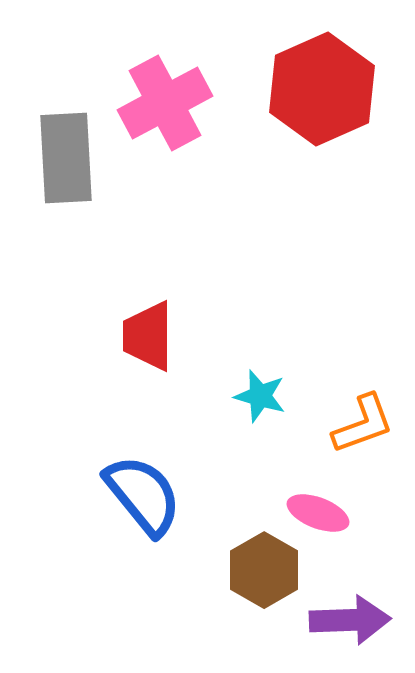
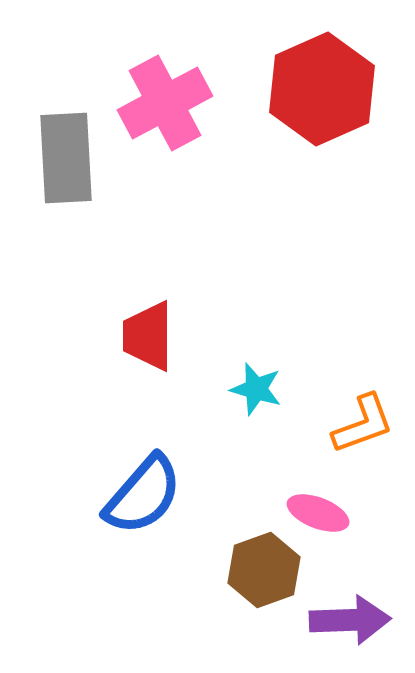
cyan star: moved 4 px left, 7 px up
blue semicircle: rotated 80 degrees clockwise
brown hexagon: rotated 10 degrees clockwise
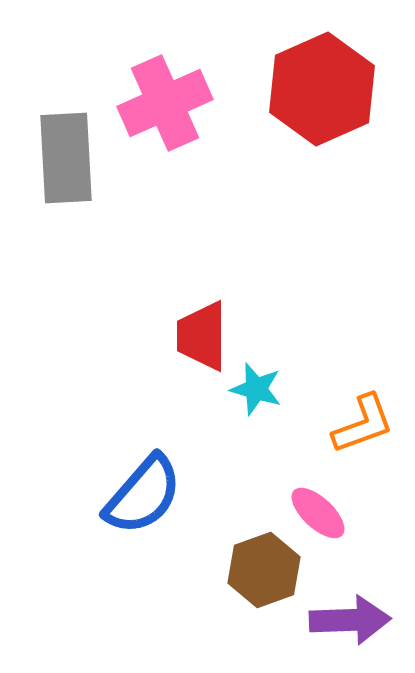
pink cross: rotated 4 degrees clockwise
red trapezoid: moved 54 px right
pink ellipse: rotated 22 degrees clockwise
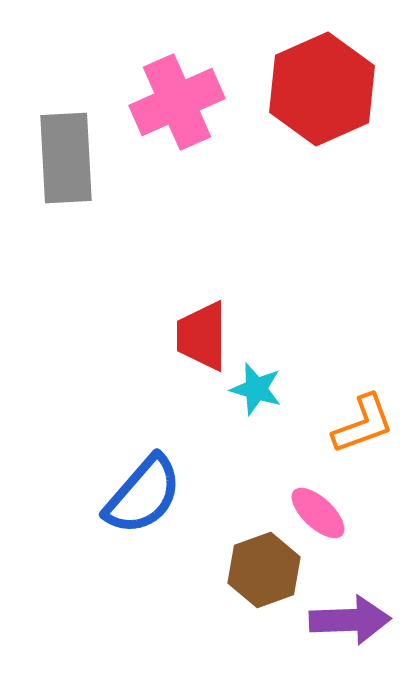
pink cross: moved 12 px right, 1 px up
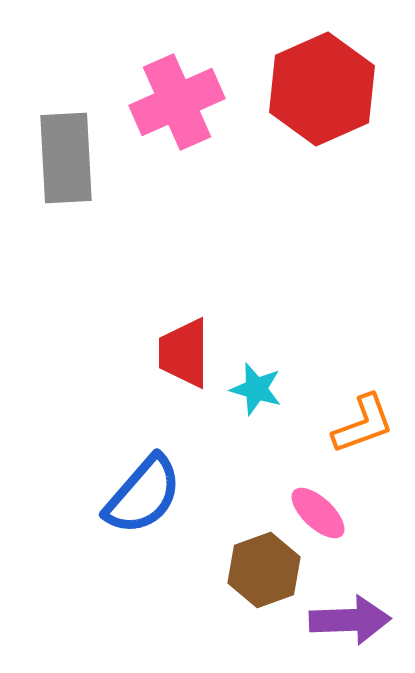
red trapezoid: moved 18 px left, 17 px down
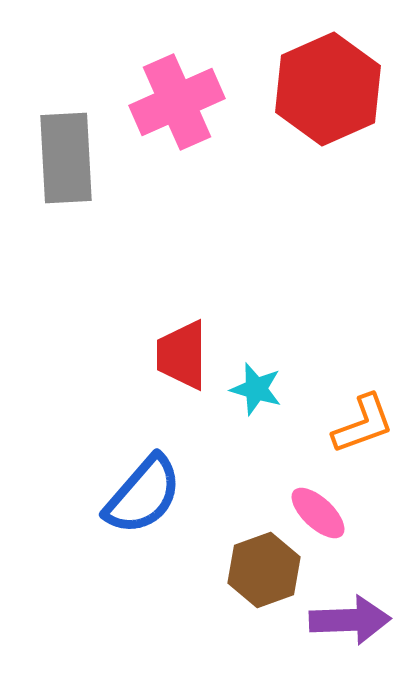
red hexagon: moved 6 px right
red trapezoid: moved 2 px left, 2 px down
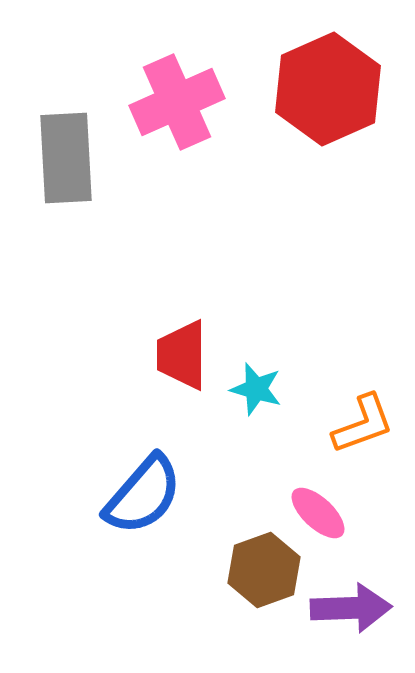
purple arrow: moved 1 px right, 12 px up
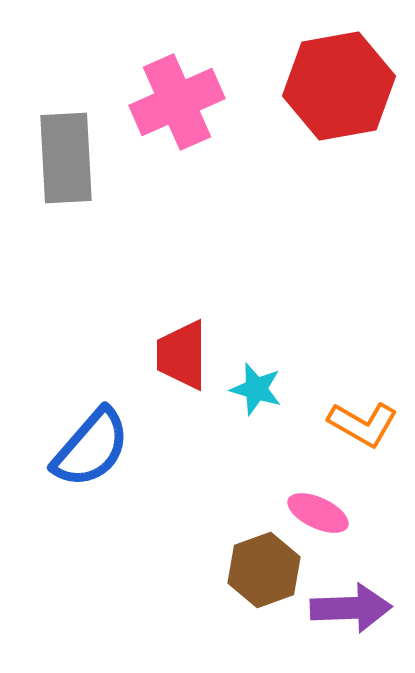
red hexagon: moved 11 px right, 3 px up; rotated 14 degrees clockwise
orange L-shape: rotated 50 degrees clockwise
blue semicircle: moved 52 px left, 47 px up
pink ellipse: rotated 18 degrees counterclockwise
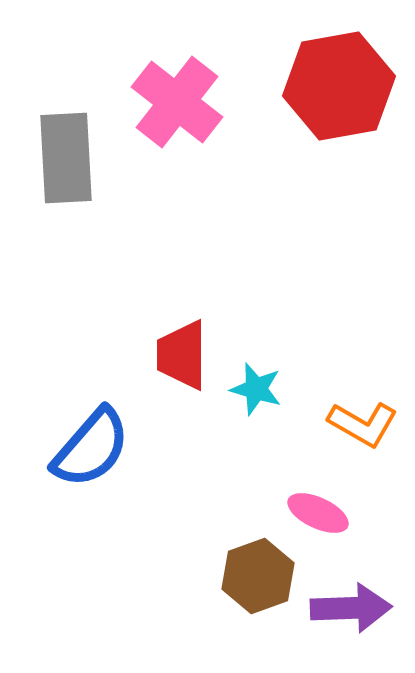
pink cross: rotated 28 degrees counterclockwise
brown hexagon: moved 6 px left, 6 px down
